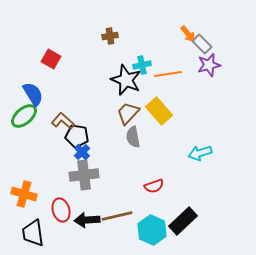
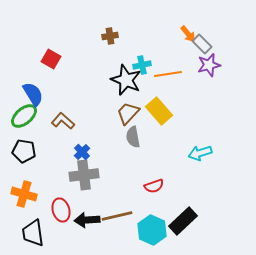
black pentagon: moved 53 px left, 15 px down
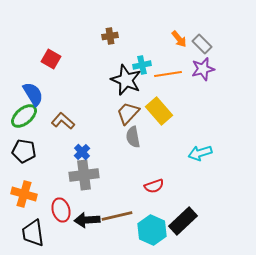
orange arrow: moved 9 px left, 5 px down
purple star: moved 6 px left, 4 px down
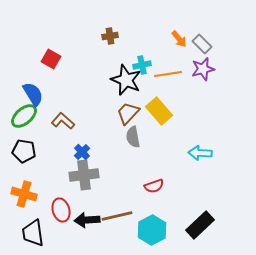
cyan arrow: rotated 20 degrees clockwise
black rectangle: moved 17 px right, 4 px down
cyan hexagon: rotated 8 degrees clockwise
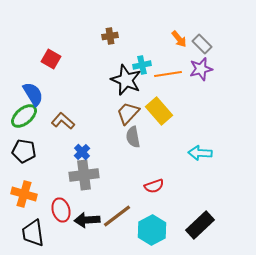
purple star: moved 2 px left
brown line: rotated 24 degrees counterclockwise
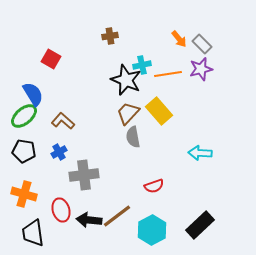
blue cross: moved 23 px left; rotated 14 degrees clockwise
black arrow: moved 2 px right; rotated 10 degrees clockwise
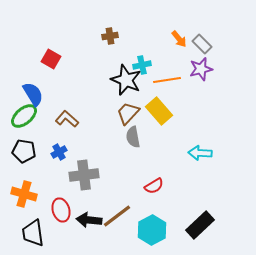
orange line: moved 1 px left, 6 px down
brown L-shape: moved 4 px right, 2 px up
red semicircle: rotated 12 degrees counterclockwise
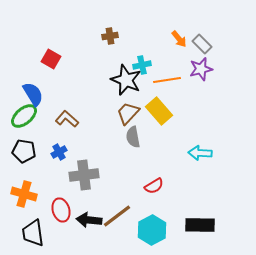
black rectangle: rotated 44 degrees clockwise
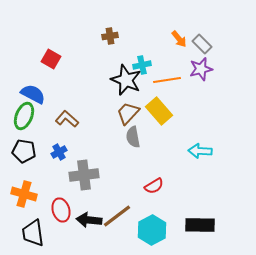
blue semicircle: rotated 30 degrees counterclockwise
green ellipse: rotated 28 degrees counterclockwise
cyan arrow: moved 2 px up
